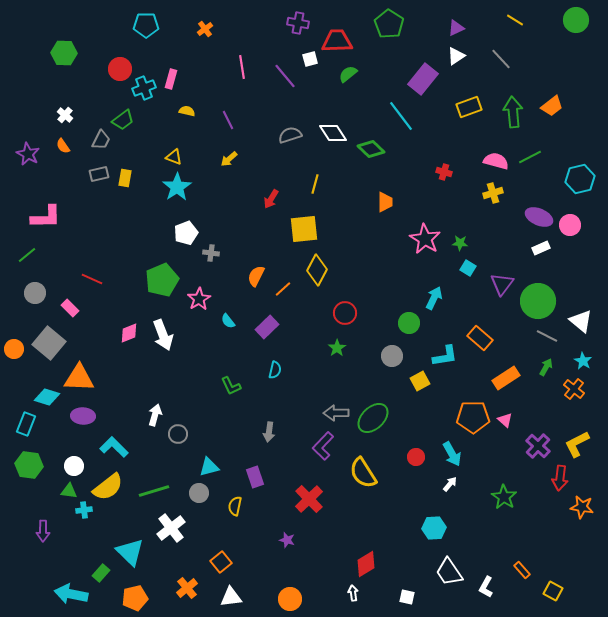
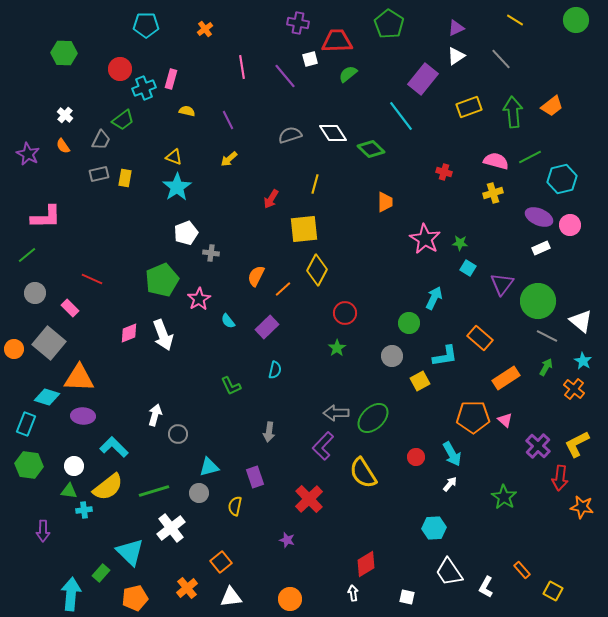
cyan hexagon at (580, 179): moved 18 px left
cyan arrow at (71, 594): rotated 84 degrees clockwise
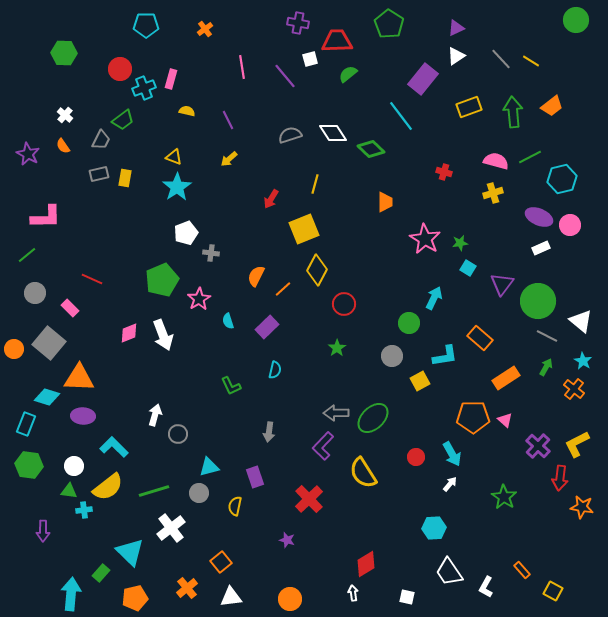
yellow line at (515, 20): moved 16 px right, 41 px down
yellow square at (304, 229): rotated 16 degrees counterclockwise
green star at (460, 243): rotated 14 degrees counterclockwise
red circle at (345, 313): moved 1 px left, 9 px up
cyan semicircle at (228, 321): rotated 21 degrees clockwise
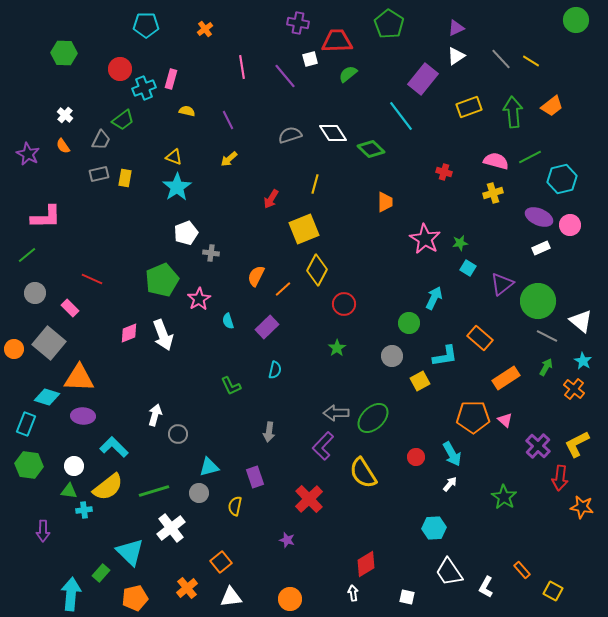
purple triangle at (502, 284): rotated 15 degrees clockwise
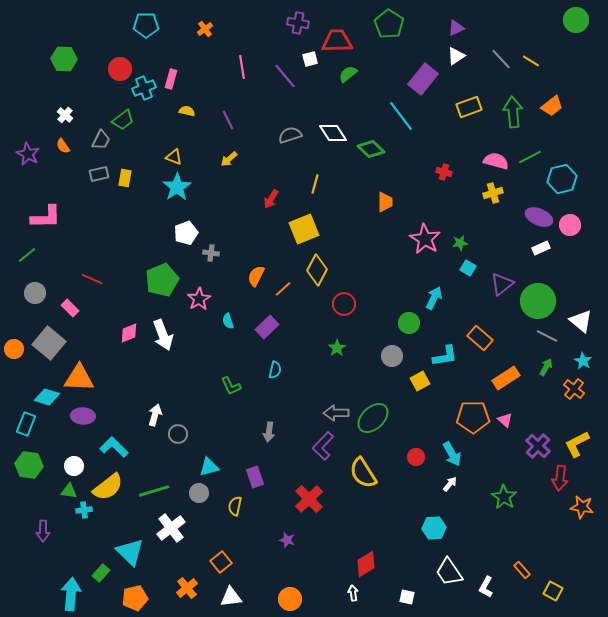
green hexagon at (64, 53): moved 6 px down
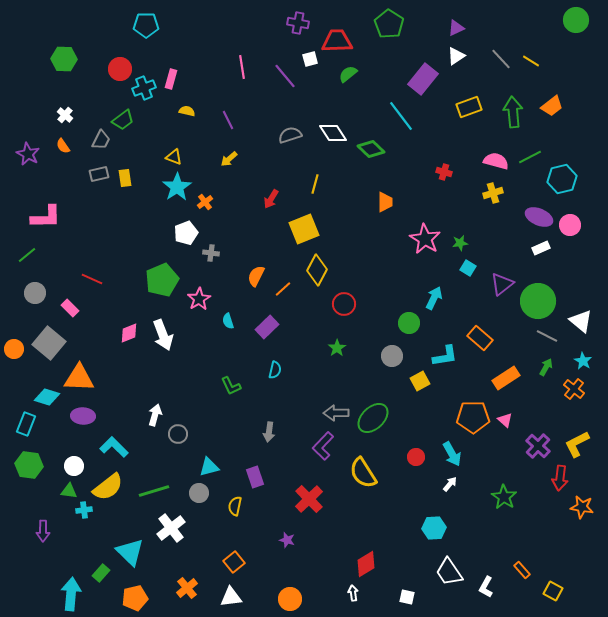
orange cross at (205, 29): moved 173 px down
yellow rectangle at (125, 178): rotated 18 degrees counterclockwise
orange square at (221, 562): moved 13 px right
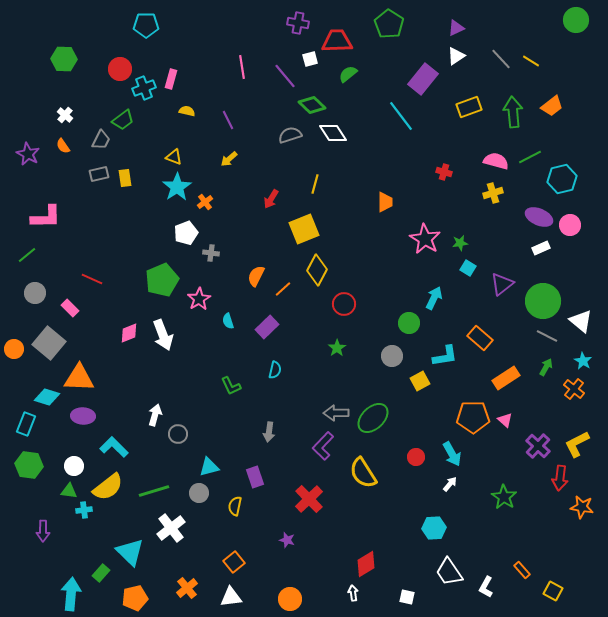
green diamond at (371, 149): moved 59 px left, 44 px up
green circle at (538, 301): moved 5 px right
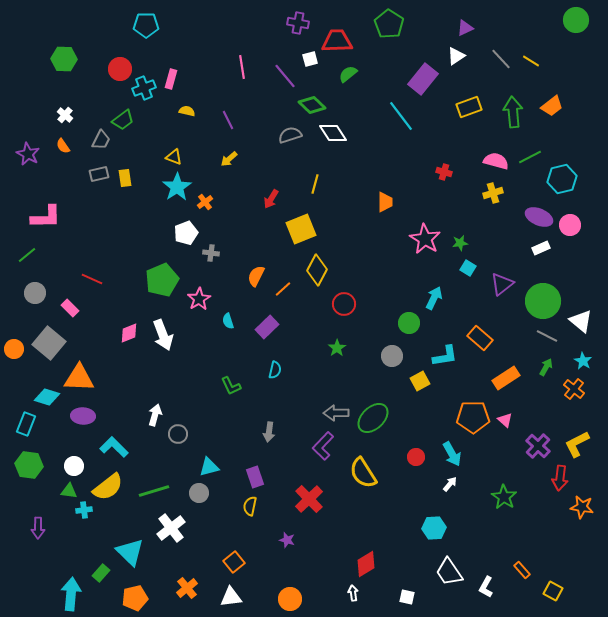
purple triangle at (456, 28): moved 9 px right
yellow square at (304, 229): moved 3 px left
yellow semicircle at (235, 506): moved 15 px right
purple arrow at (43, 531): moved 5 px left, 3 px up
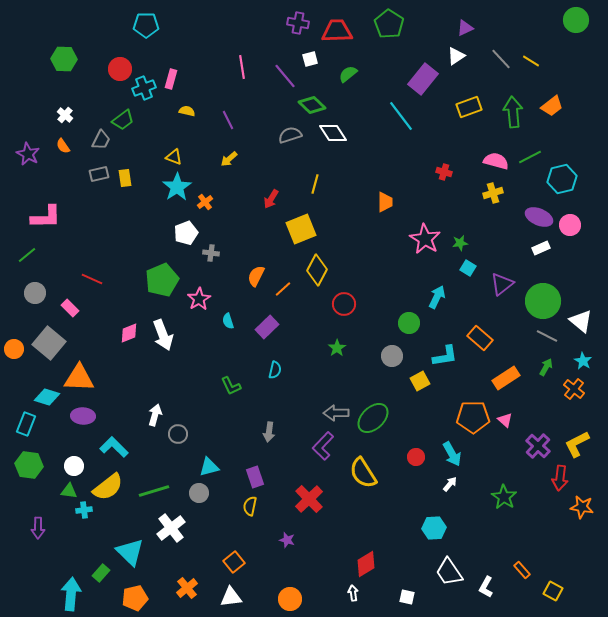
red trapezoid at (337, 41): moved 10 px up
cyan arrow at (434, 298): moved 3 px right, 1 px up
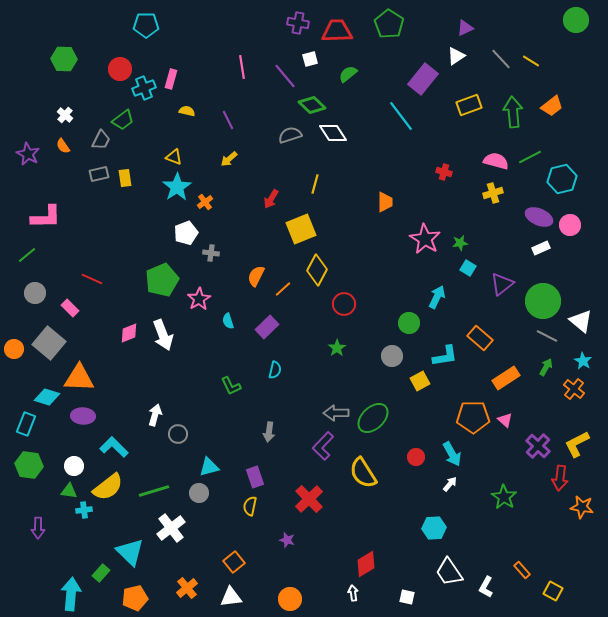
yellow rectangle at (469, 107): moved 2 px up
